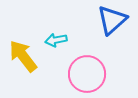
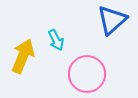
cyan arrow: rotated 105 degrees counterclockwise
yellow arrow: rotated 60 degrees clockwise
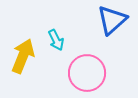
pink circle: moved 1 px up
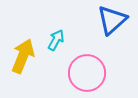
cyan arrow: rotated 125 degrees counterclockwise
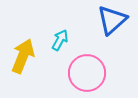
cyan arrow: moved 4 px right
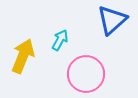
pink circle: moved 1 px left, 1 px down
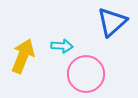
blue triangle: moved 2 px down
cyan arrow: moved 2 px right, 6 px down; rotated 65 degrees clockwise
